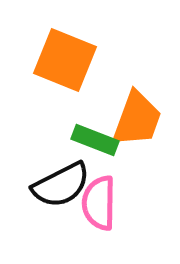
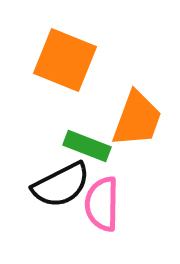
green rectangle: moved 8 px left, 6 px down
pink semicircle: moved 3 px right, 1 px down
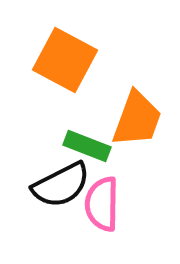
orange square: rotated 6 degrees clockwise
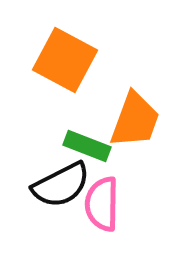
orange trapezoid: moved 2 px left, 1 px down
